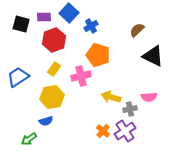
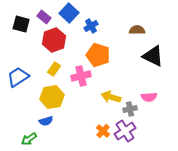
purple rectangle: rotated 40 degrees clockwise
brown semicircle: rotated 42 degrees clockwise
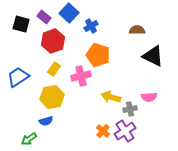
red hexagon: moved 1 px left, 1 px down
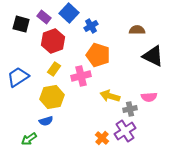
yellow arrow: moved 1 px left, 1 px up
orange cross: moved 1 px left, 7 px down
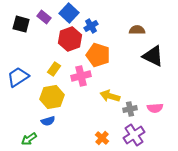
red hexagon: moved 17 px right, 2 px up
pink semicircle: moved 6 px right, 11 px down
blue semicircle: moved 2 px right
purple cross: moved 9 px right, 4 px down
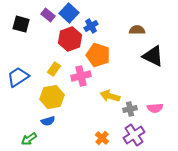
purple rectangle: moved 4 px right, 2 px up
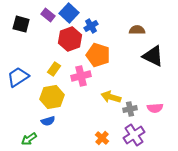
yellow arrow: moved 1 px right, 1 px down
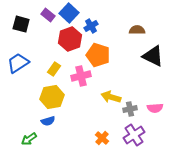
blue trapezoid: moved 14 px up
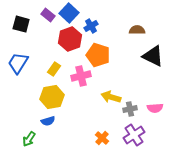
blue trapezoid: rotated 25 degrees counterclockwise
green arrow: rotated 21 degrees counterclockwise
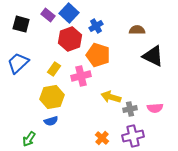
blue cross: moved 5 px right
blue trapezoid: rotated 15 degrees clockwise
blue semicircle: moved 3 px right
purple cross: moved 1 px left, 1 px down; rotated 20 degrees clockwise
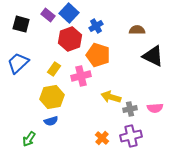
purple cross: moved 2 px left
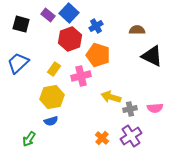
black triangle: moved 1 px left
purple cross: rotated 20 degrees counterclockwise
